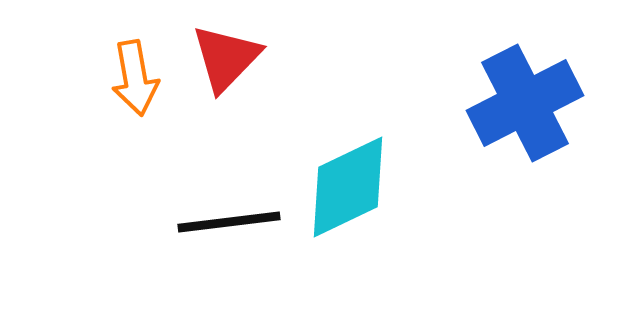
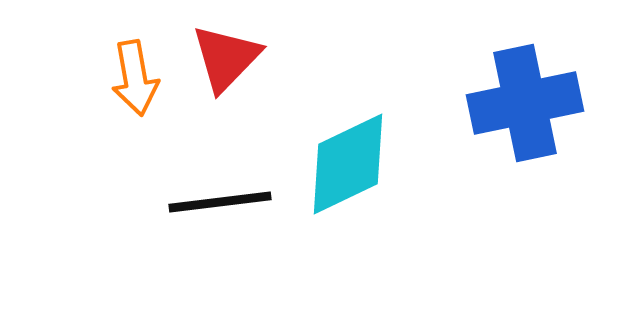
blue cross: rotated 15 degrees clockwise
cyan diamond: moved 23 px up
black line: moved 9 px left, 20 px up
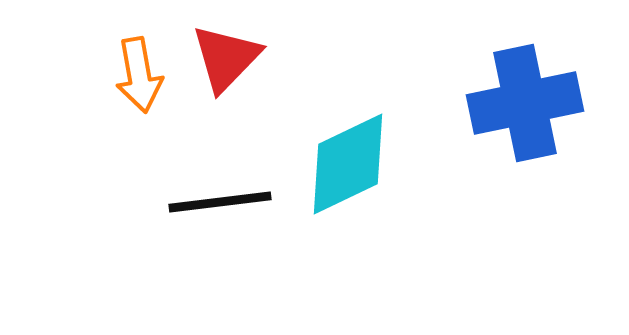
orange arrow: moved 4 px right, 3 px up
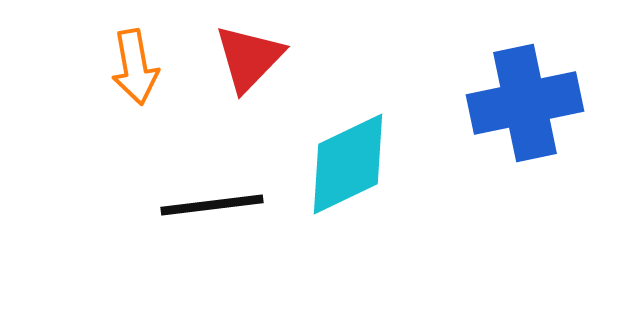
red triangle: moved 23 px right
orange arrow: moved 4 px left, 8 px up
black line: moved 8 px left, 3 px down
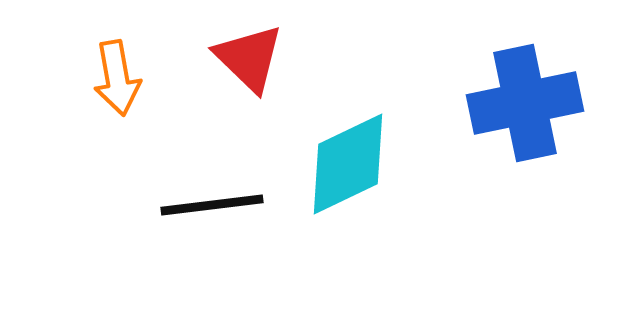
red triangle: rotated 30 degrees counterclockwise
orange arrow: moved 18 px left, 11 px down
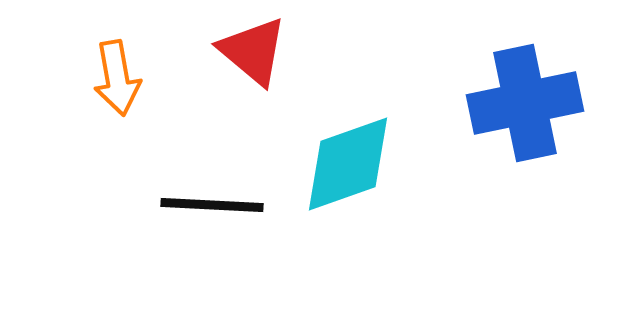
red triangle: moved 4 px right, 7 px up; rotated 4 degrees counterclockwise
cyan diamond: rotated 6 degrees clockwise
black line: rotated 10 degrees clockwise
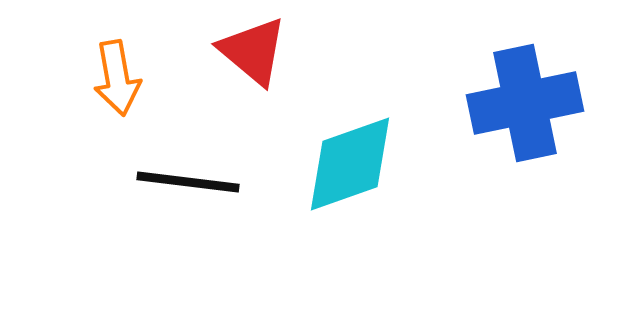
cyan diamond: moved 2 px right
black line: moved 24 px left, 23 px up; rotated 4 degrees clockwise
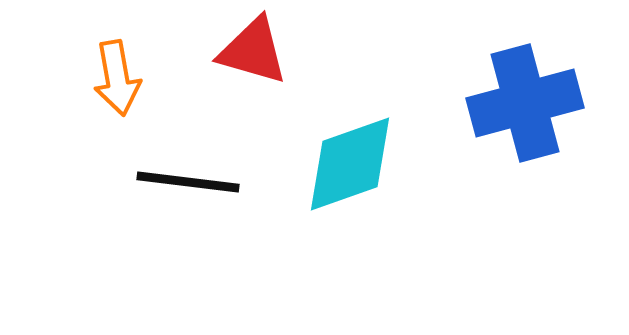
red triangle: rotated 24 degrees counterclockwise
blue cross: rotated 3 degrees counterclockwise
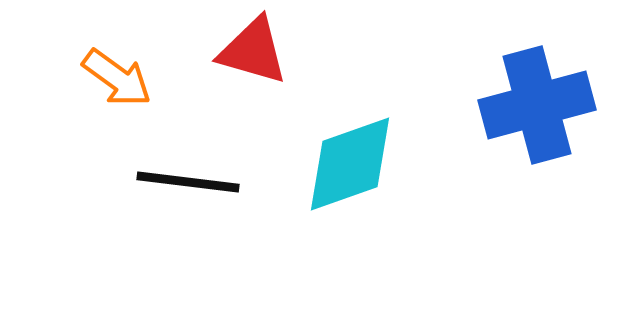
orange arrow: rotated 44 degrees counterclockwise
blue cross: moved 12 px right, 2 px down
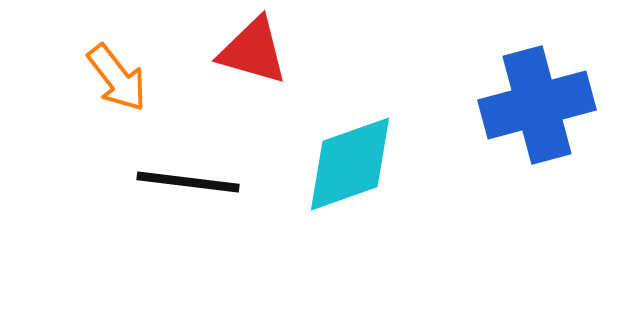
orange arrow: rotated 16 degrees clockwise
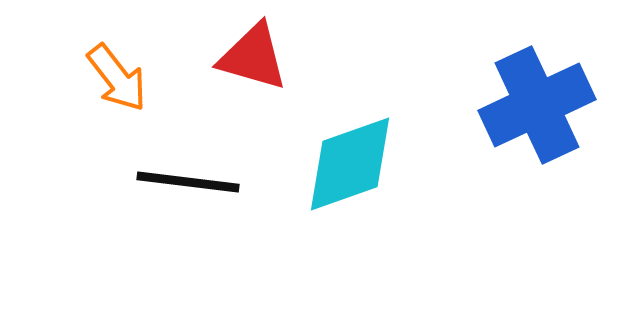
red triangle: moved 6 px down
blue cross: rotated 10 degrees counterclockwise
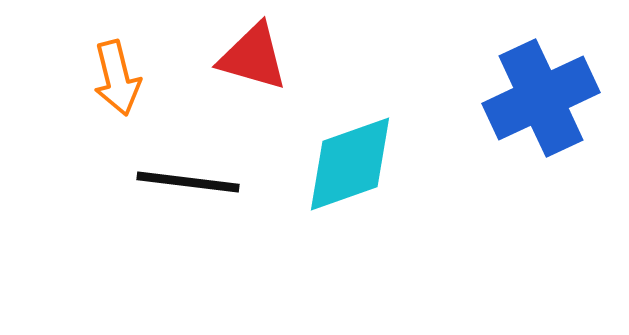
orange arrow: rotated 24 degrees clockwise
blue cross: moved 4 px right, 7 px up
